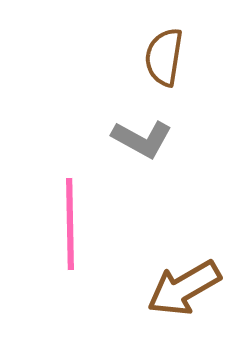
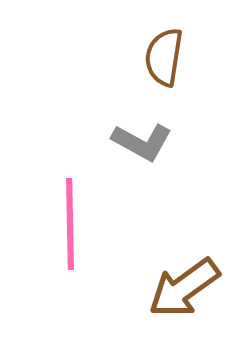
gray L-shape: moved 3 px down
brown arrow: rotated 6 degrees counterclockwise
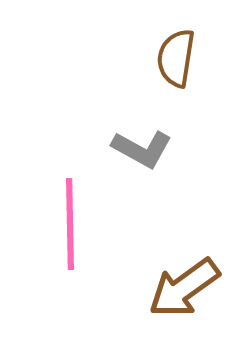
brown semicircle: moved 12 px right, 1 px down
gray L-shape: moved 7 px down
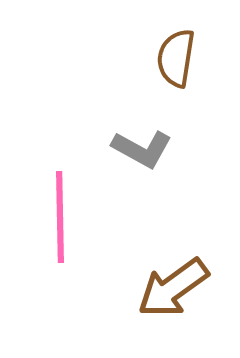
pink line: moved 10 px left, 7 px up
brown arrow: moved 11 px left
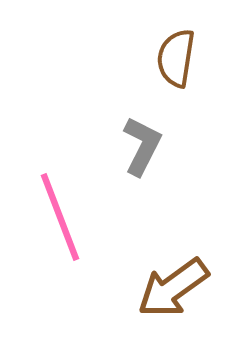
gray L-shape: moved 3 px up; rotated 92 degrees counterclockwise
pink line: rotated 20 degrees counterclockwise
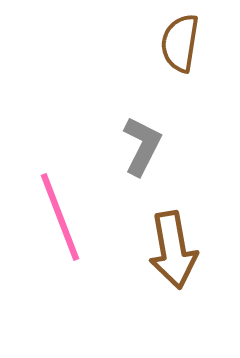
brown semicircle: moved 4 px right, 15 px up
brown arrow: moved 38 px up; rotated 64 degrees counterclockwise
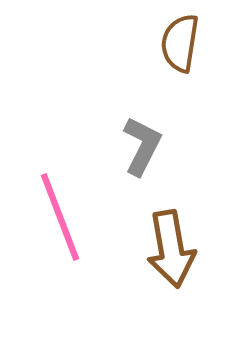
brown arrow: moved 2 px left, 1 px up
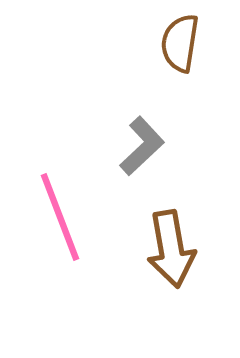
gray L-shape: rotated 20 degrees clockwise
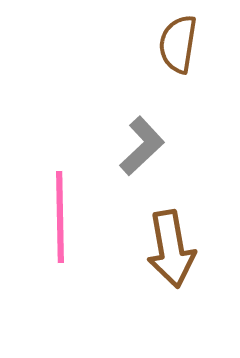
brown semicircle: moved 2 px left, 1 px down
pink line: rotated 20 degrees clockwise
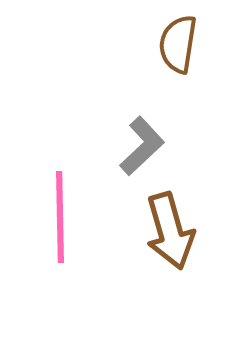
brown arrow: moved 1 px left, 18 px up; rotated 6 degrees counterclockwise
